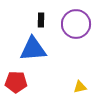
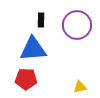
purple circle: moved 1 px right, 1 px down
red pentagon: moved 10 px right, 3 px up
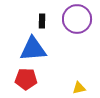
black rectangle: moved 1 px right, 1 px down
purple circle: moved 6 px up
yellow triangle: moved 1 px left, 1 px down
